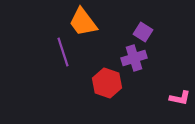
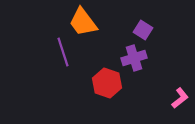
purple square: moved 2 px up
pink L-shape: rotated 50 degrees counterclockwise
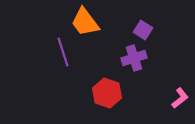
orange trapezoid: moved 2 px right
red hexagon: moved 10 px down
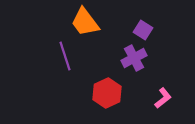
purple line: moved 2 px right, 4 px down
purple cross: rotated 10 degrees counterclockwise
red hexagon: rotated 16 degrees clockwise
pink L-shape: moved 17 px left
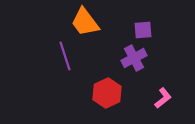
purple square: rotated 36 degrees counterclockwise
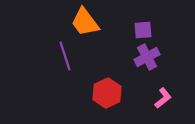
purple cross: moved 13 px right, 1 px up
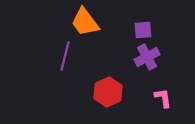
purple line: rotated 32 degrees clockwise
red hexagon: moved 1 px right, 1 px up
pink L-shape: rotated 60 degrees counterclockwise
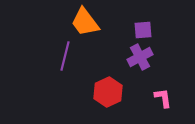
purple cross: moved 7 px left
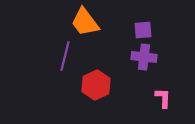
purple cross: moved 4 px right; rotated 35 degrees clockwise
red hexagon: moved 12 px left, 7 px up
pink L-shape: rotated 10 degrees clockwise
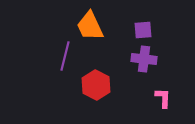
orange trapezoid: moved 5 px right, 4 px down; rotated 12 degrees clockwise
purple cross: moved 2 px down
red hexagon: rotated 8 degrees counterclockwise
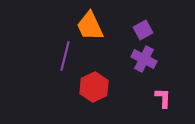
purple square: rotated 24 degrees counterclockwise
purple cross: rotated 20 degrees clockwise
red hexagon: moved 2 px left, 2 px down; rotated 8 degrees clockwise
